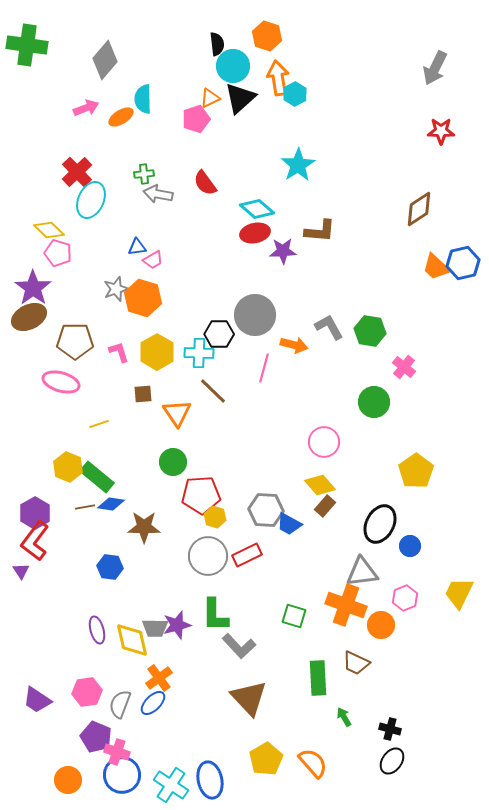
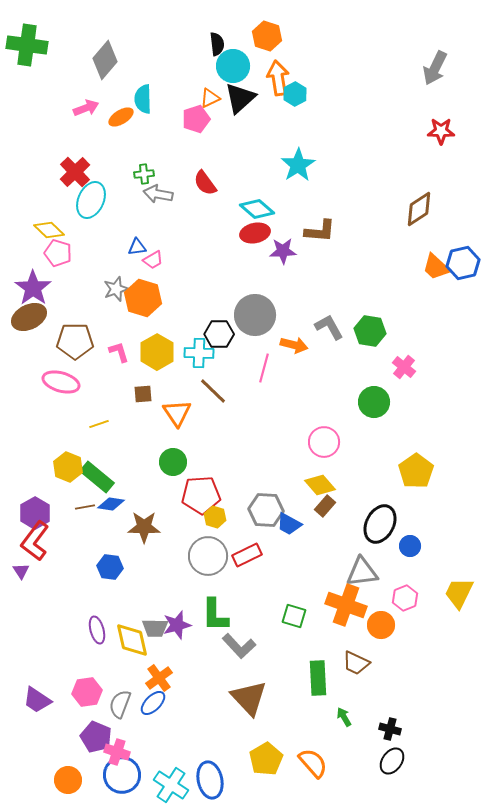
red cross at (77, 172): moved 2 px left
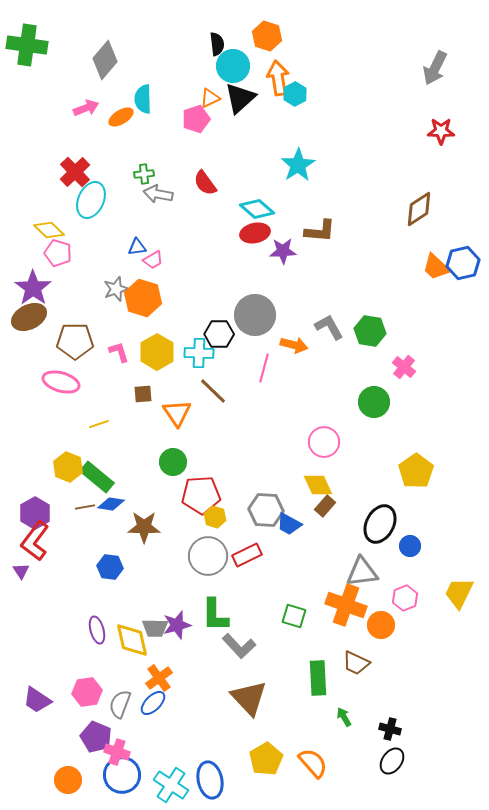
yellow diamond at (320, 485): moved 2 px left; rotated 16 degrees clockwise
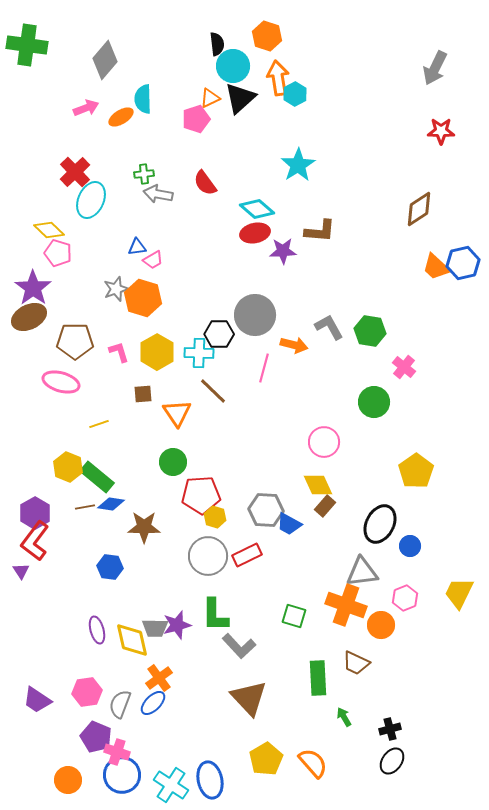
black cross at (390, 729): rotated 30 degrees counterclockwise
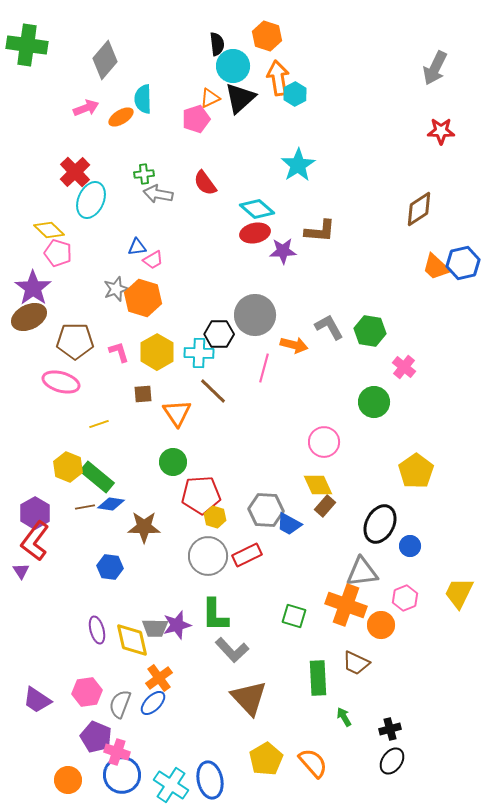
gray L-shape at (239, 646): moved 7 px left, 4 px down
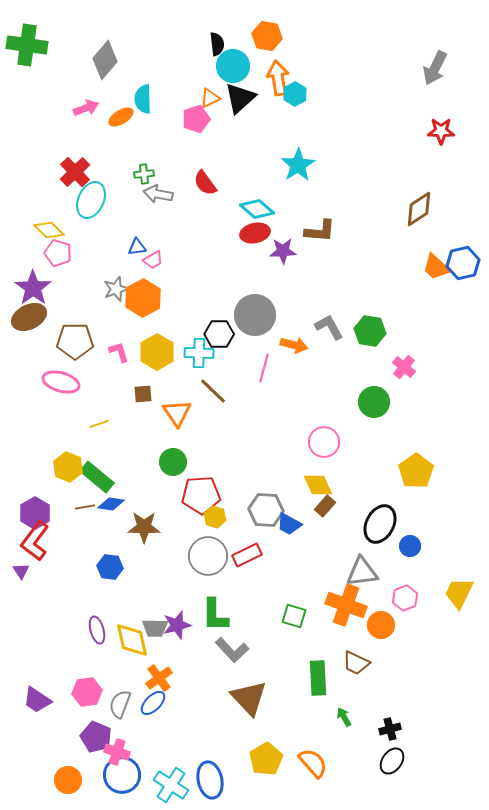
orange hexagon at (267, 36): rotated 8 degrees counterclockwise
orange hexagon at (143, 298): rotated 15 degrees clockwise
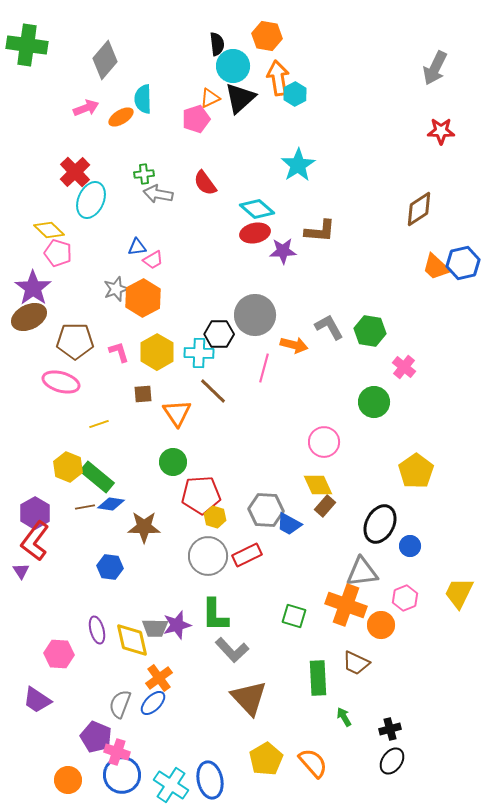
pink hexagon at (87, 692): moved 28 px left, 38 px up; rotated 12 degrees clockwise
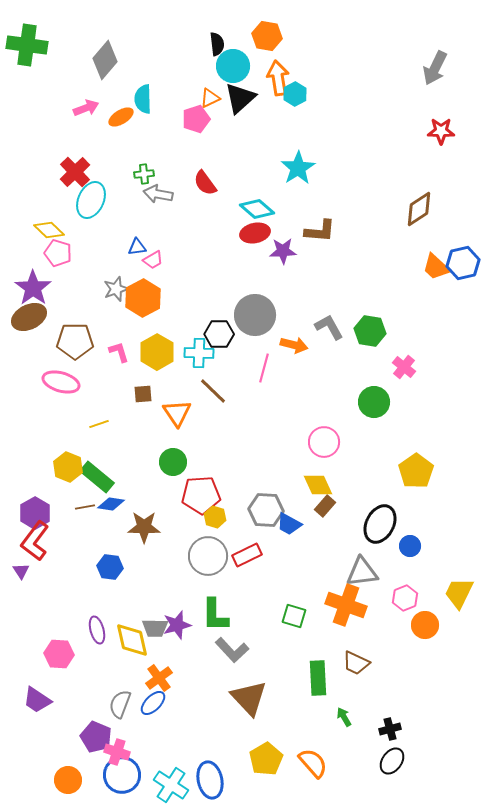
cyan star at (298, 165): moved 3 px down
orange circle at (381, 625): moved 44 px right
